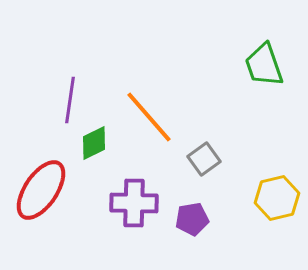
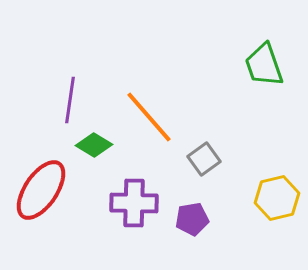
green diamond: moved 2 px down; rotated 57 degrees clockwise
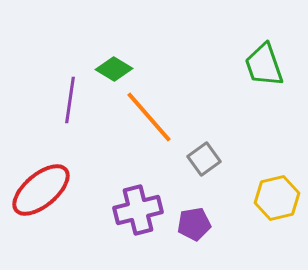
green diamond: moved 20 px right, 76 px up
red ellipse: rotated 16 degrees clockwise
purple cross: moved 4 px right, 7 px down; rotated 15 degrees counterclockwise
purple pentagon: moved 2 px right, 5 px down
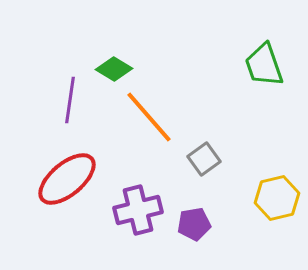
red ellipse: moved 26 px right, 11 px up
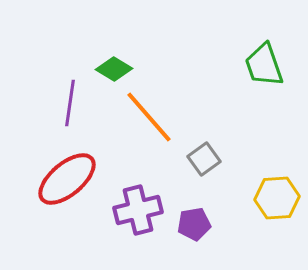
purple line: moved 3 px down
yellow hexagon: rotated 9 degrees clockwise
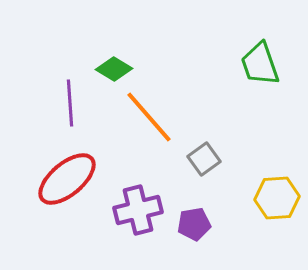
green trapezoid: moved 4 px left, 1 px up
purple line: rotated 12 degrees counterclockwise
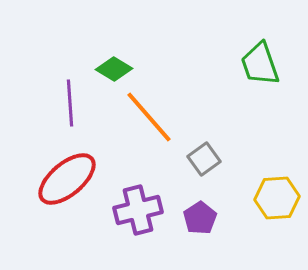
purple pentagon: moved 6 px right, 6 px up; rotated 24 degrees counterclockwise
